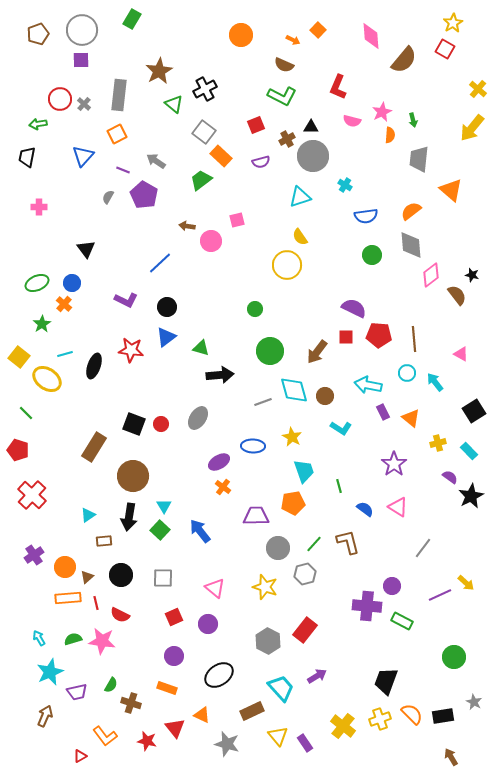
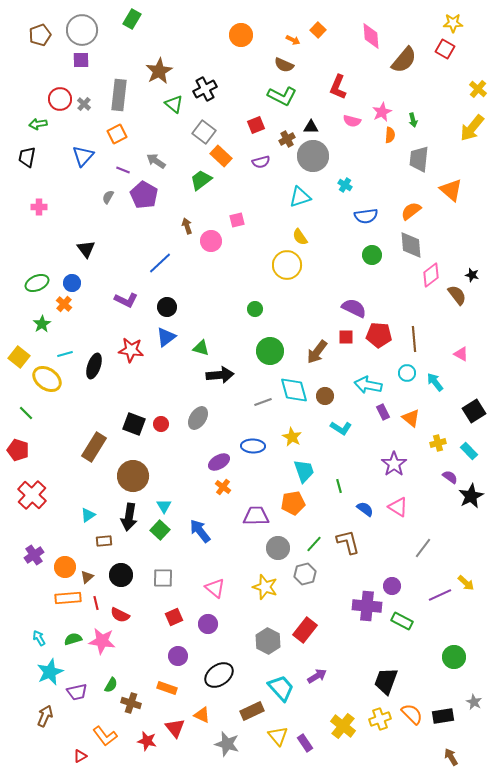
yellow star at (453, 23): rotated 30 degrees clockwise
brown pentagon at (38, 34): moved 2 px right, 1 px down
brown arrow at (187, 226): rotated 63 degrees clockwise
purple circle at (174, 656): moved 4 px right
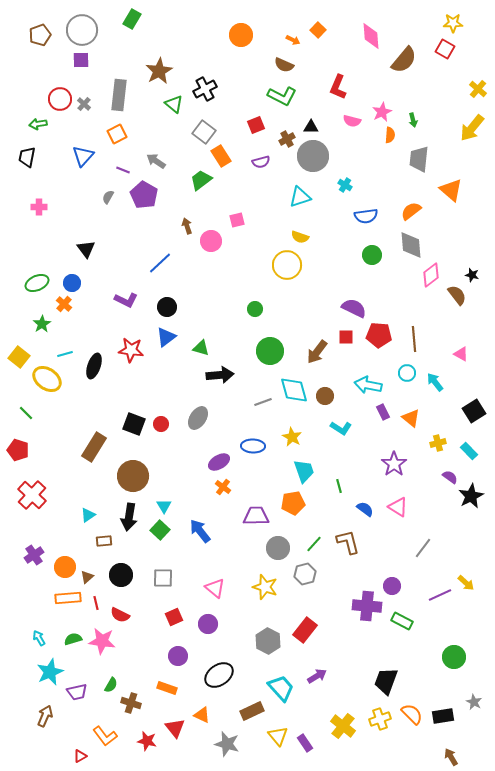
orange rectangle at (221, 156): rotated 15 degrees clockwise
yellow semicircle at (300, 237): rotated 36 degrees counterclockwise
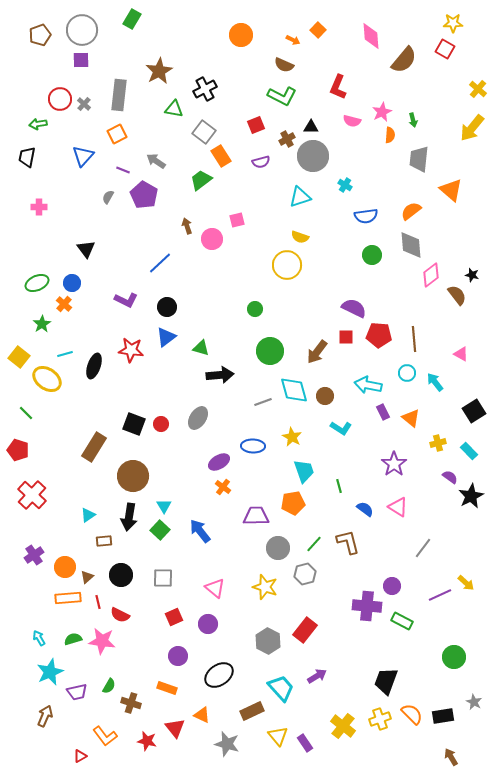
green triangle at (174, 104): moved 5 px down; rotated 30 degrees counterclockwise
pink circle at (211, 241): moved 1 px right, 2 px up
red line at (96, 603): moved 2 px right, 1 px up
green semicircle at (111, 685): moved 2 px left, 1 px down
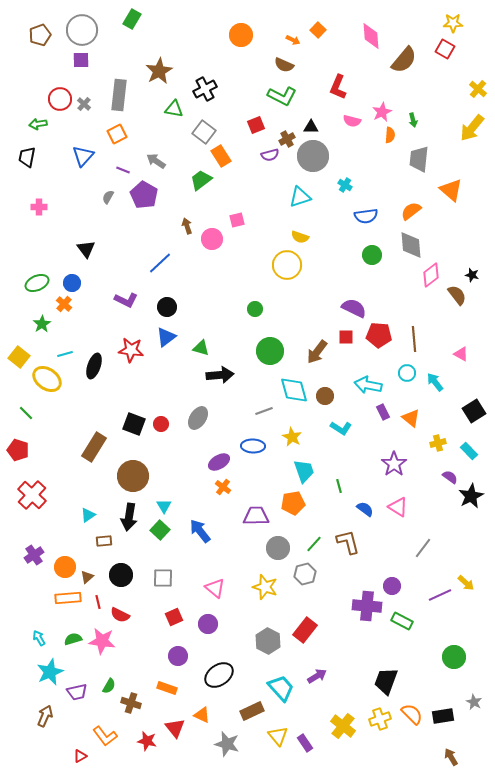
purple semicircle at (261, 162): moved 9 px right, 7 px up
gray line at (263, 402): moved 1 px right, 9 px down
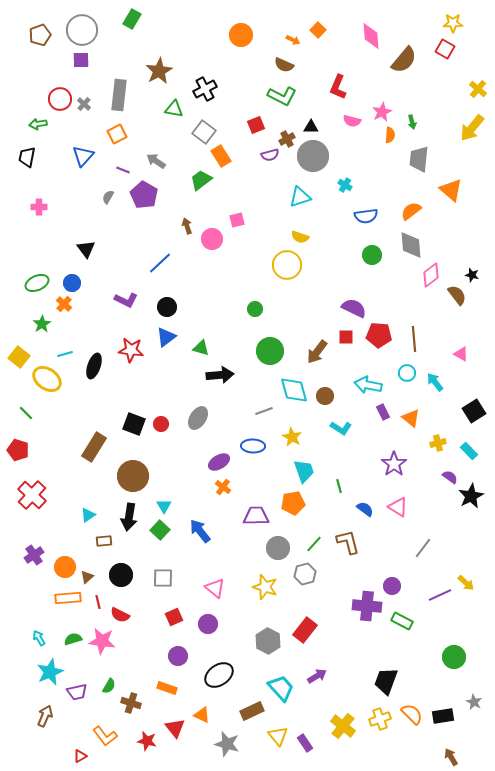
green arrow at (413, 120): moved 1 px left, 2 px down
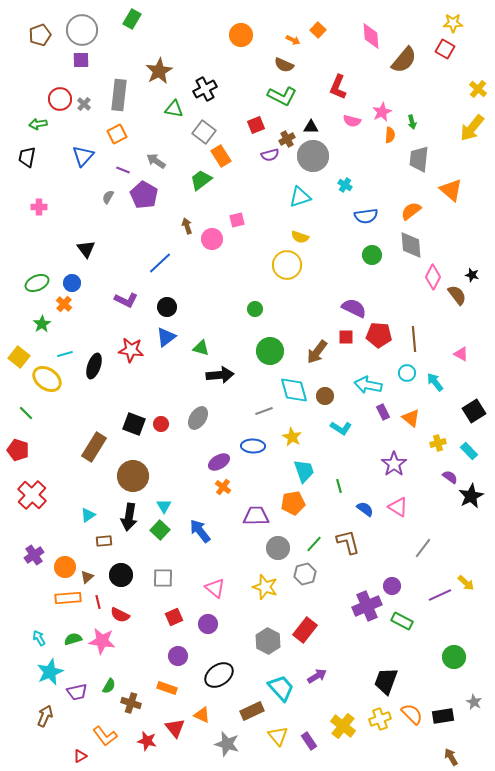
pink diamond at (431, 275): moved 2 px right, 2 px down; rotated 25 degrees counterclockwise
purple cross at (367, 606): rotated 28 degrees counterclockwise
purple rectangle at (305, 743): moved 4 px right, 2 px up
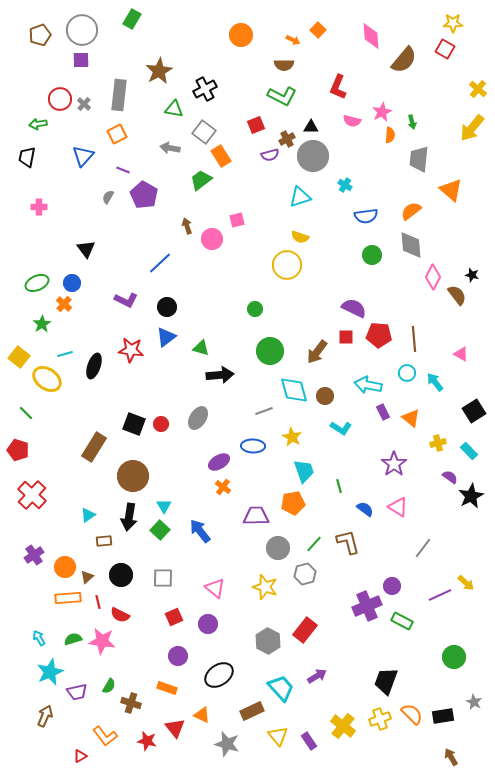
brown semicircle at (284, 65): rotated 24 degrees counterclockwise
gray arrow at (156, 161): moved 14 px right, 13 px up; rotated 24 degrees counterclockwise
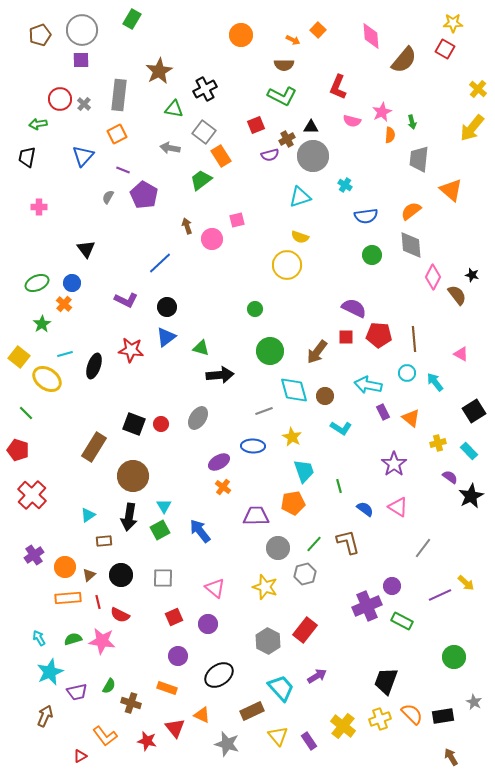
green square at (160, 530): rotated 18 degrees clockwise
brown triangle at (87, 577): moved 2 px right, 2 px up
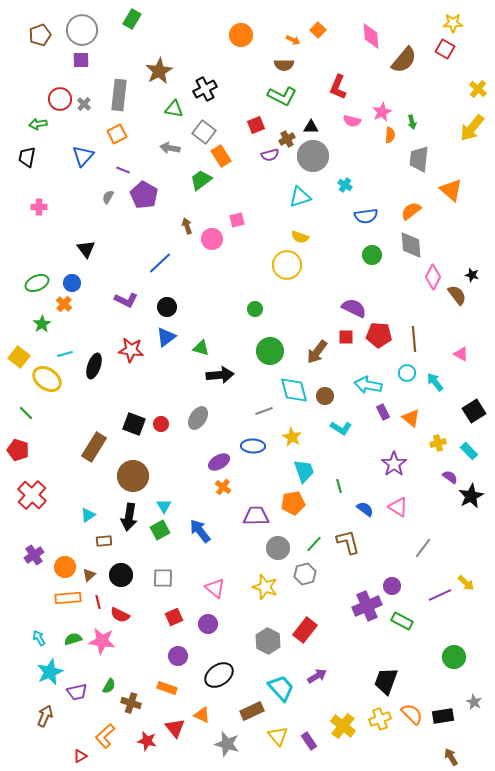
orange L-shape at (105, 736): rotated 85 degrees clockwise
